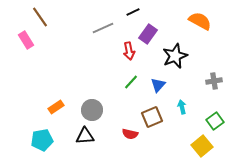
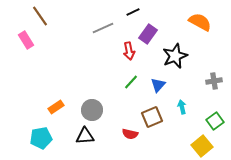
brown line: moved 1 px up
orange semicircle: moved 1 px down
cyan pentagon: moved 1 px left, 2 px up
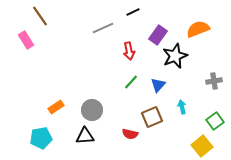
orange semicircle: moved 2 px left, 7 px down; rotated 50 degrees counterclockwise
purple rectangle: moved 10 px right, 1 px down
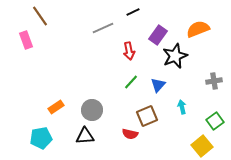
pink rectangle: rotated 12 degrees clockwise
brown square: moved 5 px left, 1 px up
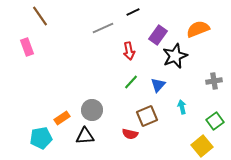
pink rectangle: moved 1 px right, 7 px down
orange rectangle: moved 6 px right, 11 px down
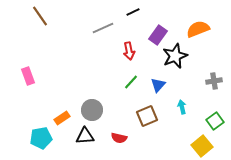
pink rectangle: moved 1 px right, 29 px down
red semicircle: moved 11 px left, 4 px down
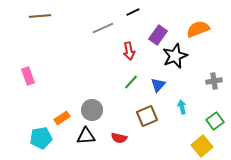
brown line: rotated 60 degrees counterclockwise
black triangle: moved 1 px right
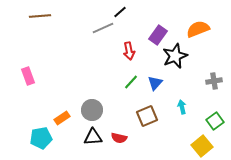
black line: moved 13 px left; rotated 16 degrees counterclockwise
blue triangle: moved 3 px left, 2 px up
black triangle: moved 7 px right, 1 px down
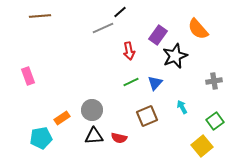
orange semicircle: rotated 110 degrees counterclockwise
green line: rotated 21 degrees clockwise
cyan arrow: rotated 16 degrees counterclockwise
black triangle: moved 1 px right, 1 px up
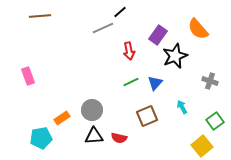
gray cross: moved 4 px left; rotated 28 degrees clockwise
